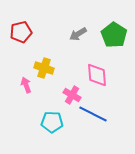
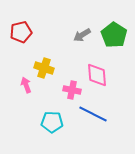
gray arrow: moved 4 px right, 1 px down
pink cross: moved 5 px up; rotated 18 degrees counterclockwise
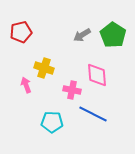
green pentagon: moved 1 px left
